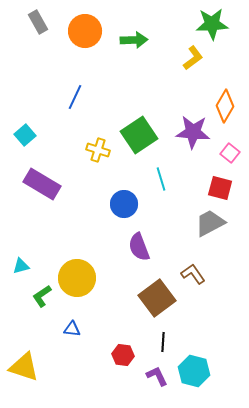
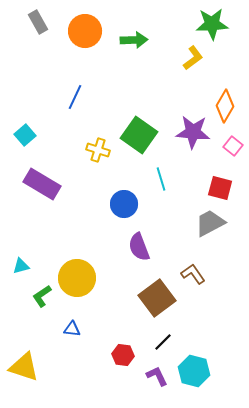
green square: rotated 21 degrees counterclockwise
pink square: moved 3 px right, 7 px up
black line: rotated 42 degrees clockwise
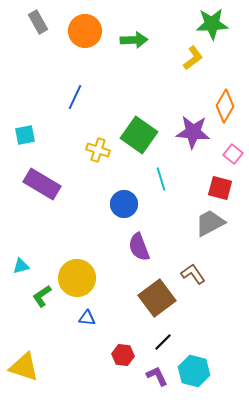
cyan square: rotated 30 degrees clockwise
pink square: moved 8 px down
blue triangle: moved 15 px right, 11 px up
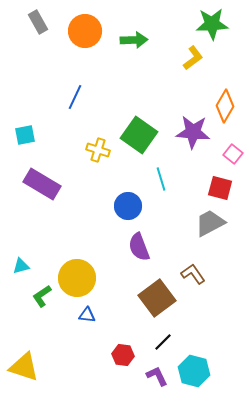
blue circle: moved 4 px right, 2 px down
blue triangle: moved 3 px up
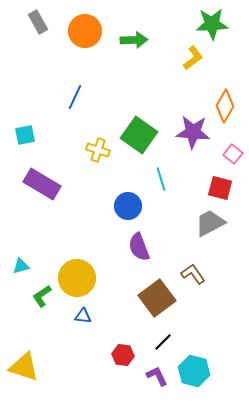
blue triangle: moved 4 px left, 1 px down
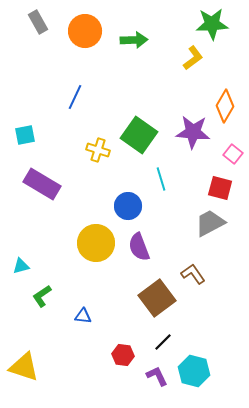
yellow circle: moved 19 px right, 35 px up
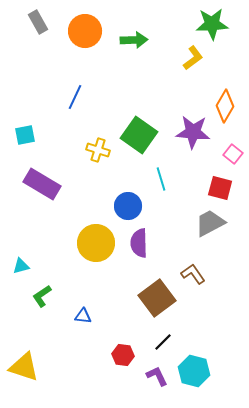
purple semicircle: moved 4 px up; rotated 20 degrees clockwise
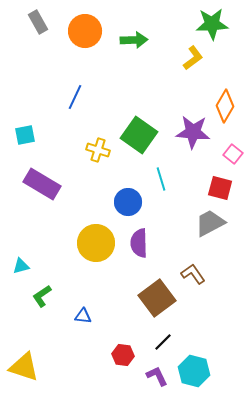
blue circle: moved 4 px up
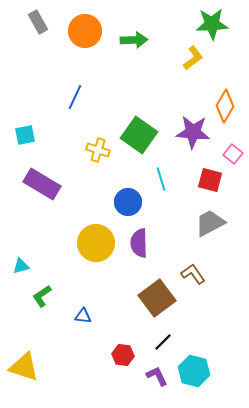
red square: moved 10 px left, 8 px up
